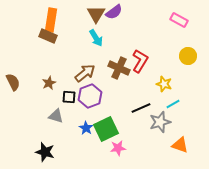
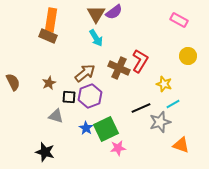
orange triangle: moved 1 px right
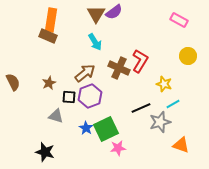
cyan arrow: moved 1 px left, 4 px down
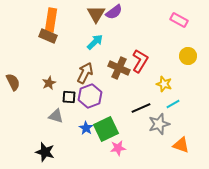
cyan arrow: rotated 102 degrees counterclockwise
brown arrow: rotated 25 degrees counterclockwise
gray star: moved 1 px left, 2 px down
